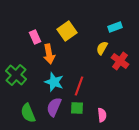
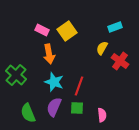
pink rectangle: moved 7 px right, 7 px up; rotated 40 degrees counterclockwise
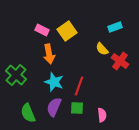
yellow semicircle: moved 1 px down; rotated 72 degrees counterclockwise
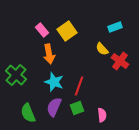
pink rectangle: rotated 24 degrees clockwise
green square: rotated 24 degrees counterclockwise
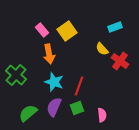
green semicircle: rotated 72 degrees clockwise
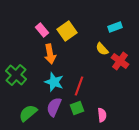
orange arrow: moved 1 px right
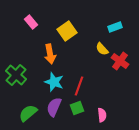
pink rectangle: moved 11 px left, 8 px up
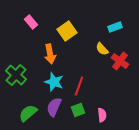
green square: moved 1 px right, 2 px down
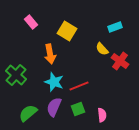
yellow square: rotated 24 degrees counterclockwise
red line: rotated 48 degrees clockwise
green square: moved 1 px up
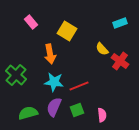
cyan rectangle: moved 5 px right, 4 px up
cyan star: rotated 12 degrees counterclockwise
green square: moved 1 px left, 1 px down
green semicircle: rotated 24 degrees clockwise
